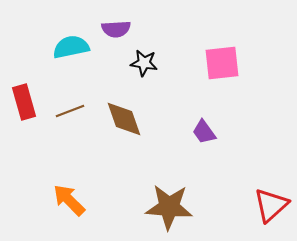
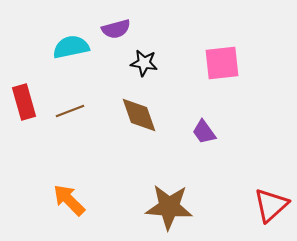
purple semicircle: rotated 12 degrees counterclockwise
brown diamond: moved 15 px right, 4 px up
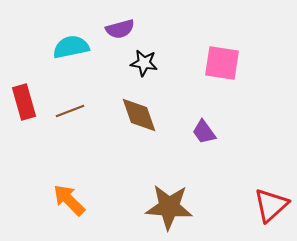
purple semicircle: moved 4 px right
pink square: rotated 15 degrees clockwise
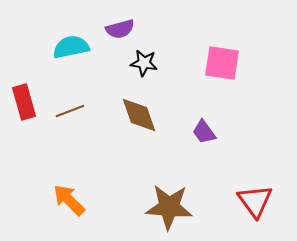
red triangle: moved 16 px left, 4 px up; rotated 24 degrees counterclockwise
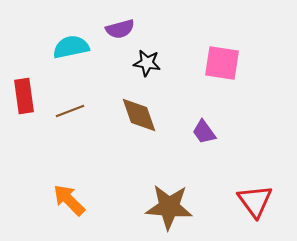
black star: moved 3 px right
red rectangle: moved 6 px up; rotated 8 degrees clockwise
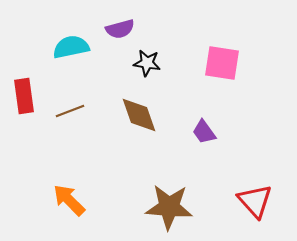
red triangle: rotated 6 degrees counterclockwise
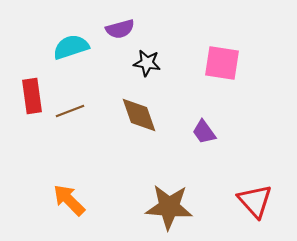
cyan semicircle: rotated 6 degrees counterclockwise
red rectangle: moved 8 px right
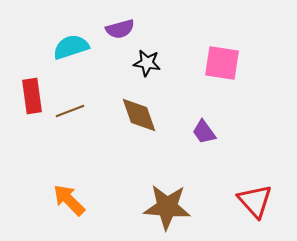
brown star: moved 2 px left
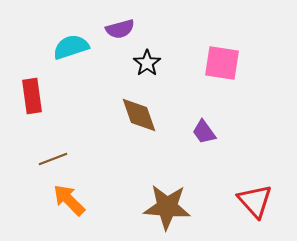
black star: rotated 28 degrees clockwise
brown line: moved 17 px left, 48 px down
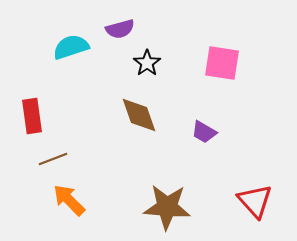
red rectangle: moved 20 px down
purple trapezoid: rotated 24 degrees counterclockwise
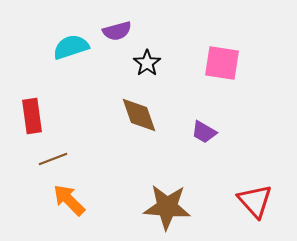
purple semicircle: moved 3 px left, 2 px down
